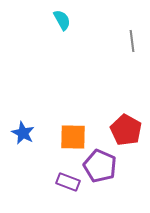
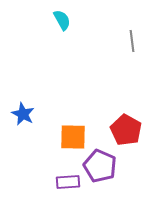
blue star: moved 19 px up
purple rectangle: rotated 25 degrees counterclockwise
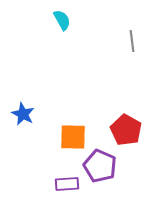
purple rectangle: moved 1 px left, 2 px down
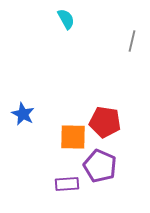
cyan semicircle: moved 4 px right, 1 px up
gray line: rotated 20 degrees clockwise
red pentagon: moved 21 px left, 8 px up; rotated 20 degrees counterclockwise
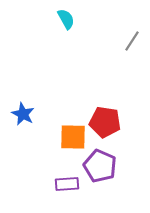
gray line: rotated 20 degrees clockwise
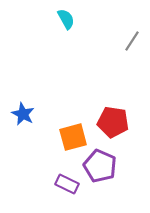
red pentagon: moved 8 px right
orange square: rotated 16 degrees counterclockwise
purple rectangle: rotated 30 degrees clockwise
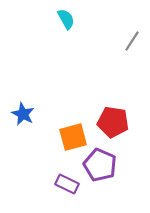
purple pentagon: moved 1 px up
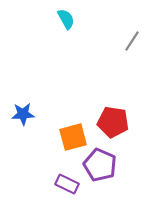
blue star: rotated 30 degrees counterclockwise
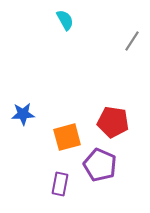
cyan semicircle: moved 1 px left, 1 px down
orange square: moved 6 px left
purple rectangle: moved 7 px left; rotated 75 degrees clockwise
